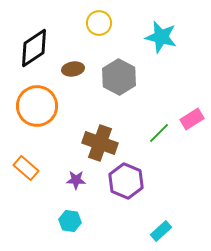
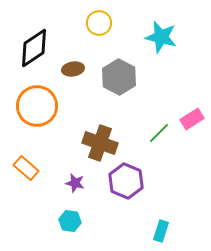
purple star: moved 1 px left, 3 px down; rotated 12 degrees clockwise
cyan rectangle: rotated 30 degrees counterclockwise
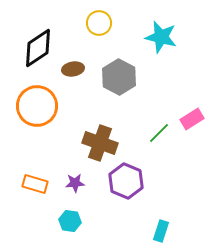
black diamond: moved 4 px right
orange rectangle: moved 9 px right, 16 px down; rotated 25 degrees counterclockwise
purple star: rotated 18 degrees counterclockwise
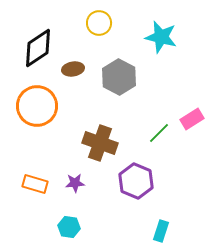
purple hexagon: moved 10 px right
cyan hexagon: moved 1 px left, 6 px down
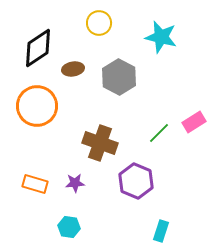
pink rectangle: moved 2 px right, 3 px down
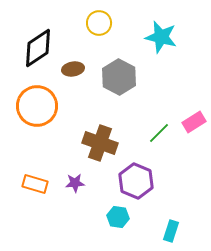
cyan hexagon: moved 49 px right, 10 px up
cyan rectangle: moved 10 px right
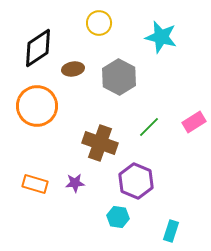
green line: moved 10 px left, 6 px up
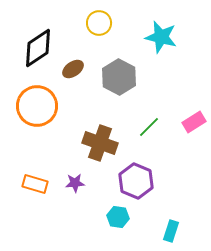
brown ellipse: rotated 25 degrees counterclockwise
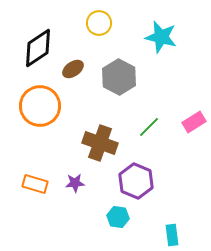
orange circle: moved 3 px right
cyan rectangle: moved 1 px right, 4 px down; rotated 25 degrees counterclockwise
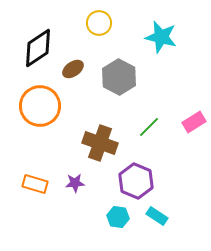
cyan rectangle: moved 15 px left, 19 px up; rotated 50 degrees counterclockwise
